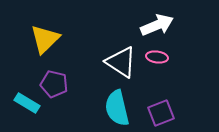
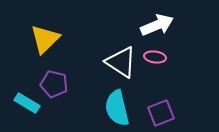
pink ellipse: moved 2 px left
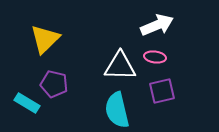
white triangle: moved 1 px left, 4 px down; rotated 32 degrees counterclockwise
cyan semicircle: moved 2 px down
purple square: moved 1 px right, 22 px up; rotated 8 degrees clockwise
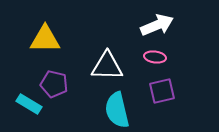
yellow triangle: rotated 44 degrees clockwise
white triangle: moved 13 px left
cyan rectangle: moved 2 px right, 1 px down
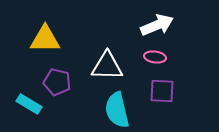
purple pentagon: moved 3 px right, 2 px up
purple square: rotated 16 degrees clockwise
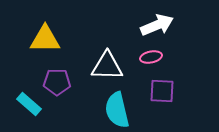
pink ellipse: moved 4 px left; rotated 20 degrees counterclockwise
purple pentagon: rotated 12 degrees counterclockwise
cyan rectangle: rotated 10 degrees clockwise
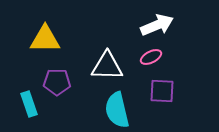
pink ellipse: rotated 15 degrees counterclockwise
cyan rectangle: rotated 30 degrees clockwise
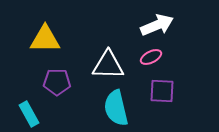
white triangle: moved 1 px right, 1 px up
cyan rectangle: moved 10 px down; rotated 10 degrees counterclockwise
cyan semicircle: moved 1 px left, 2 px up
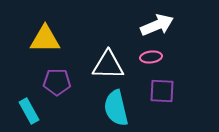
pink ellipse: rotated 20 degrees clockwise
cyan rectangle: moved 3 px up
